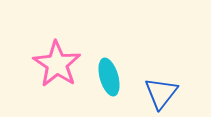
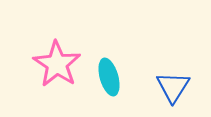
blue triangle: moved 12 px right, 6 px up; rotated 6 degrees counterclockwise
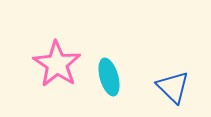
blue triangle: rotated 18 degrees counterclockwise
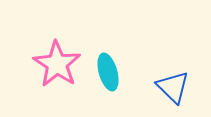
cyan ellipse: moved 1 px left, 5 px up
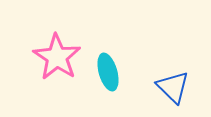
pink star: moved 7 px up
